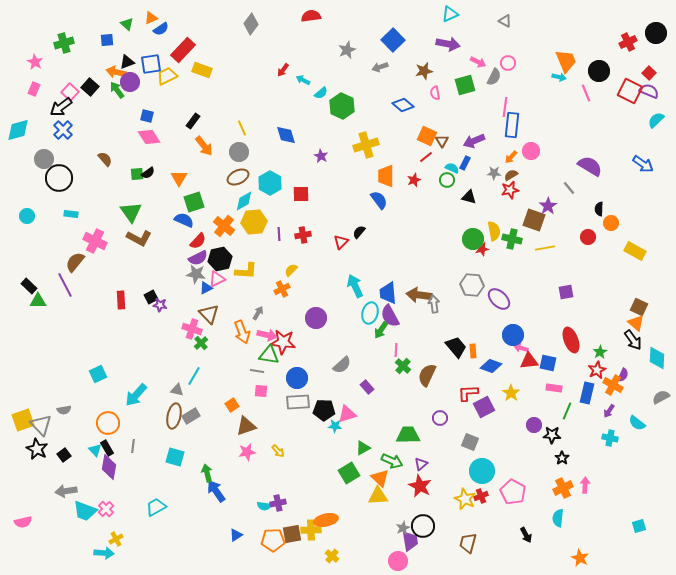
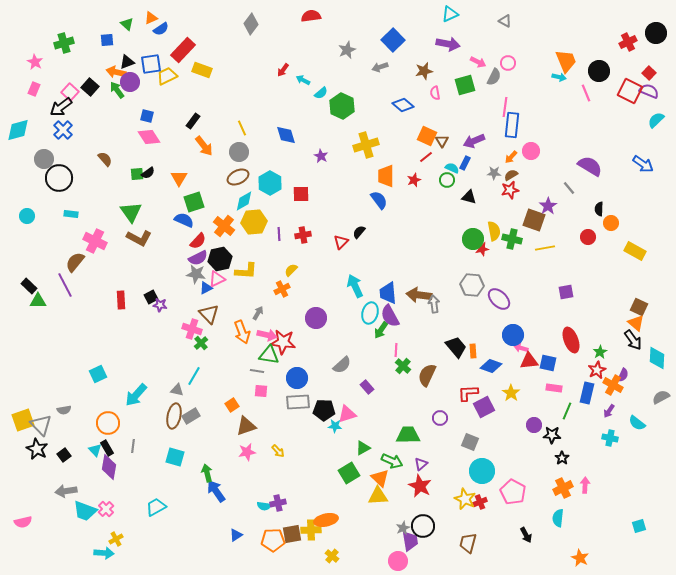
red cross at (481, 496): moved 1 px left, 6 px down
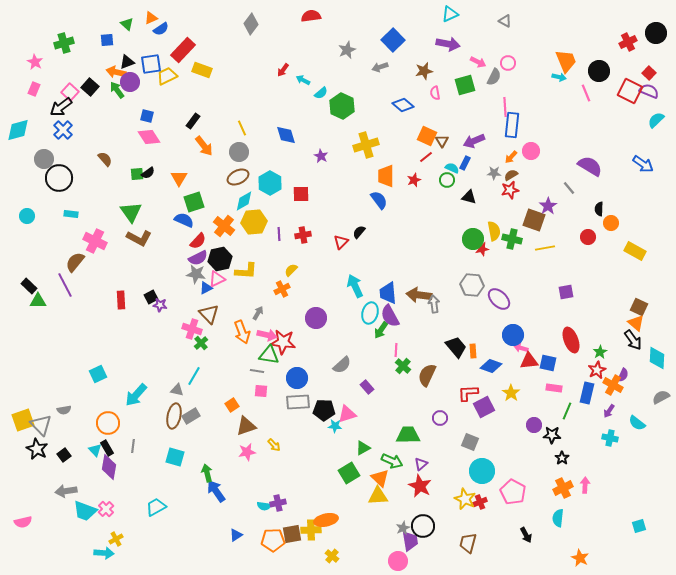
pink line at (505, 107): rotated 12 degrees counterclockwise
yellow arrow at (278, 451): moved 4 px left, 6 px up
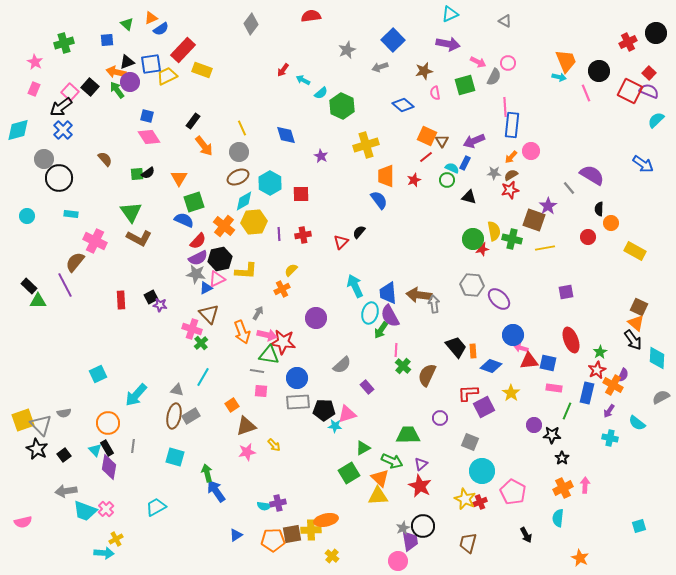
purple semicircle at (590, 166): moved 2 px right, 9 px down
cyan line at (194, 376): moved 9 px right, 1 px down
gray semicircle at (64, 410): moved 3 px down
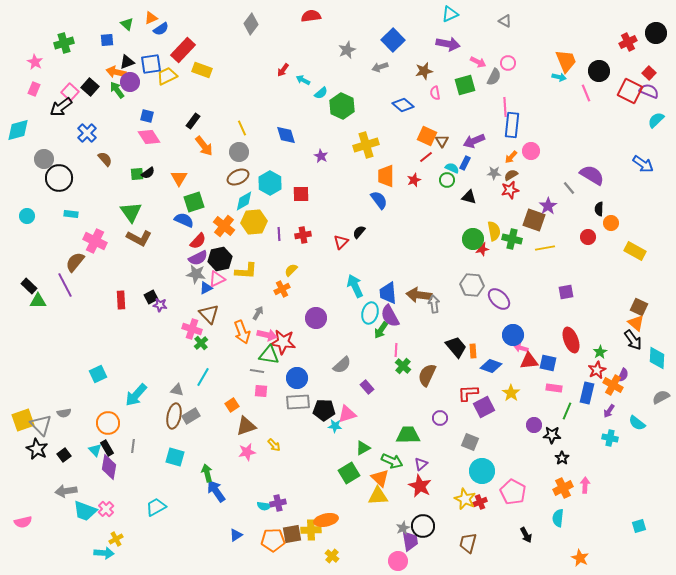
blue cross at (63, 130): moved 24 px right, 3 px down
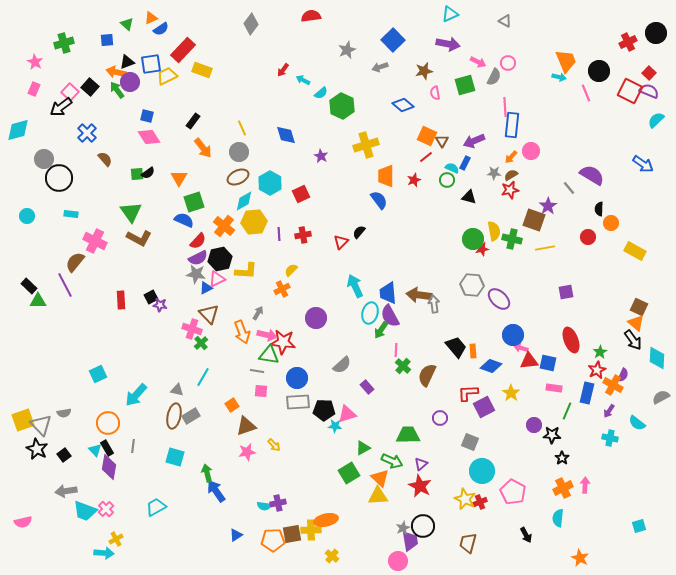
orange arrow at (204, 146): moved 1 px left, 2 px down
red square at (301, 194): rotated 24 degrees counterclockwise
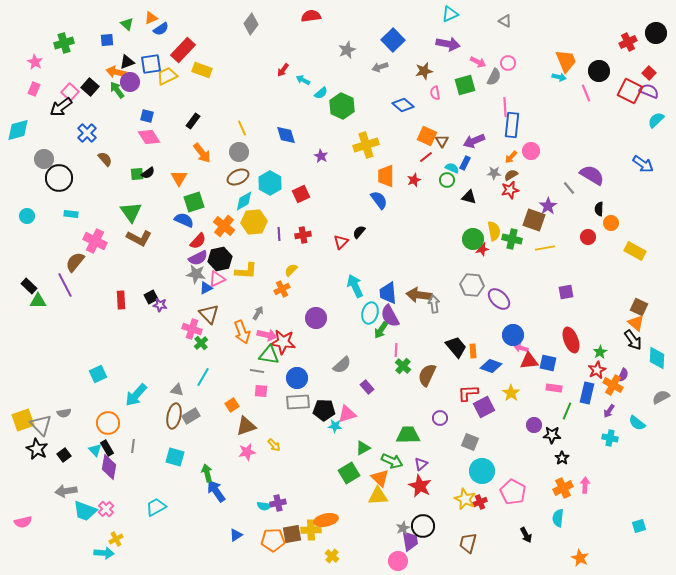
orange arrow at (203, 148): moved 1 px left, 5 px down
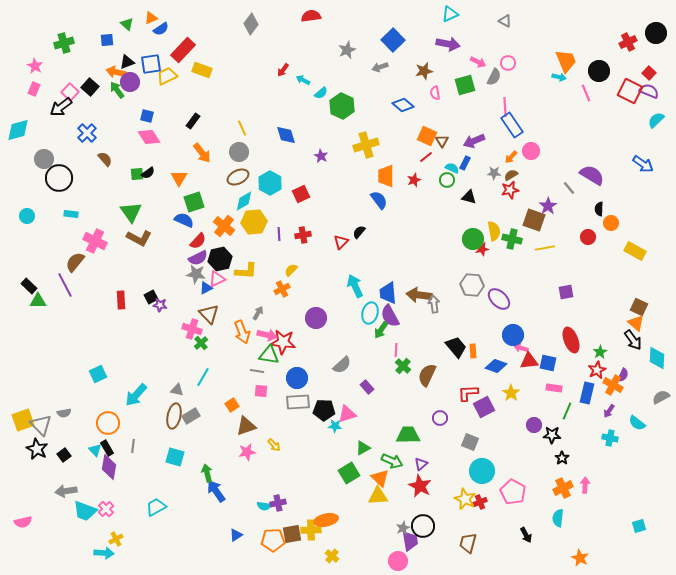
pink star at (35, 62): moved 4 px down
blue rectangle at (512, 125): rotated 40 degrees counterclockwise
blue diamond at (491, 366): moved 5 px right
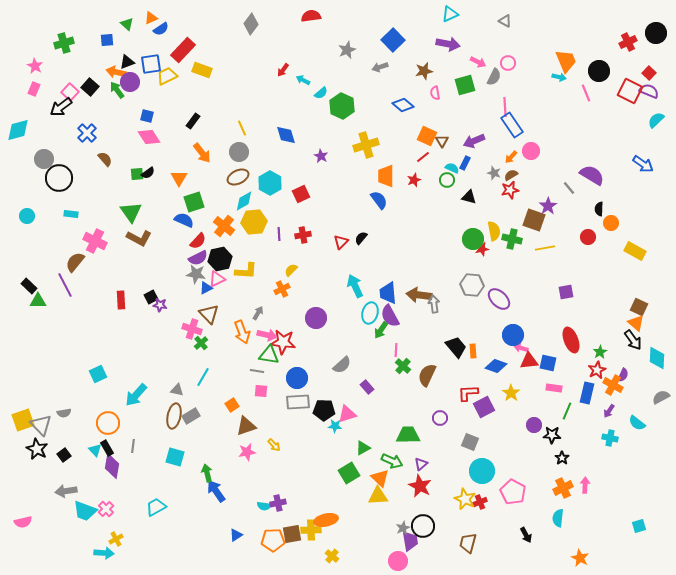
red line at (426, 157): moved 3 px left
gray star at (494, 173): rotated 16 degrees clockwise
black semicircle at (359, 232): moved 2 px right, 6 px down
purple diamond at (109, 467): moved 3 px right, 1 px up
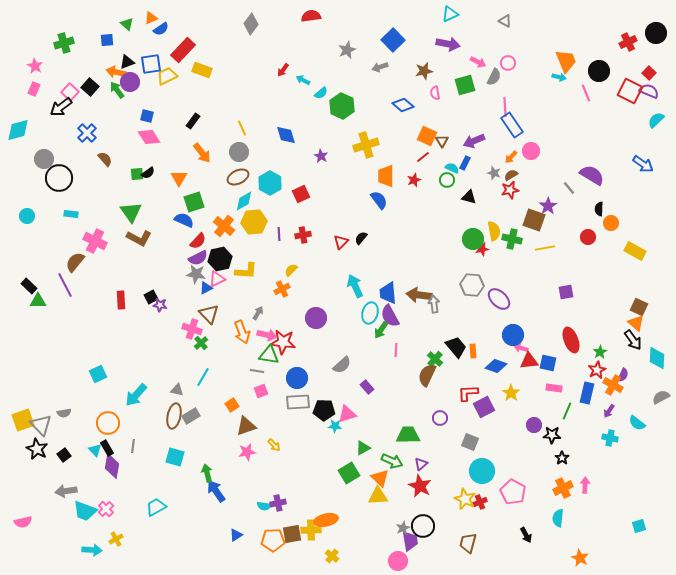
green cross at (403, 366): moved 32 px right, 7 px up
pink square at (261, 391): rotated 24 degrees counterclockwise
cyan arrow at (104, 553): moved 12 px left, 3 px up
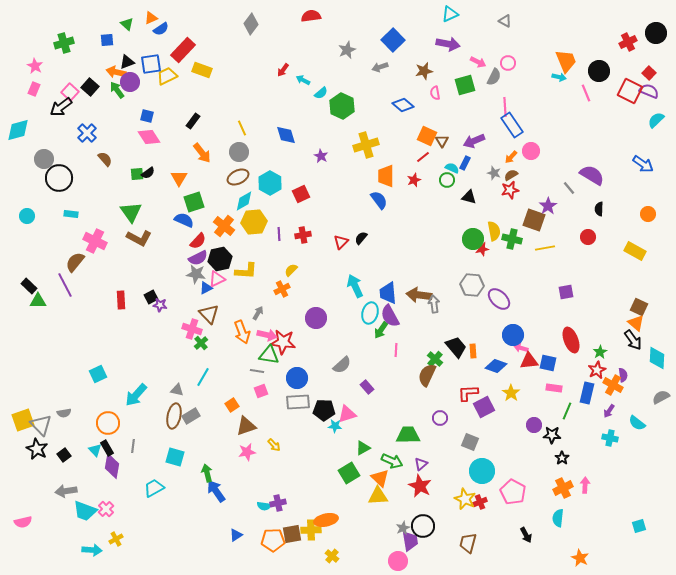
orange circle at (611, 223): moved 37 px right, 9 px up
purple semicircle at (623, 375): rotated 32 degrees counterclockwise
cyan trapezoid at (156, 507): moved 2 px left, 19 px up
